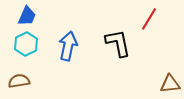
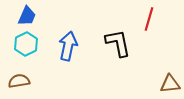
red line: rotated 15 degrees counterclockwise
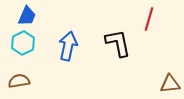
cyan hexagon: moved 3 px left, 1 px up
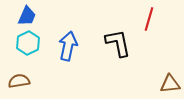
cyan hexagon: moved 5 px right
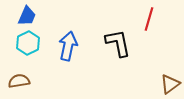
brown triangle: rotated 30 degrees counterclockwise
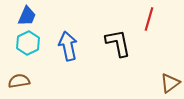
blue arrow: rotated 24 degrees counterclockwise
brown triangle: moved 1 px up
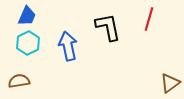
black L-shape: moved 10 px left, 16 px up
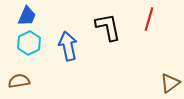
cyan hexagon: moved 1 px right
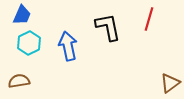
blue trapezoid: moved 5 px left, 1 px up
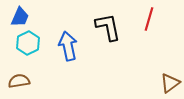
blue trapezoid: moved 2 px left, 2 px down
cyan hexagon: moved 1 px left
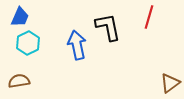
red line: moved 2 px up
blue arrow: moved 9 px right, 1 px up
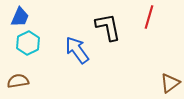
blue arrow: moved 5 px down; rotated 24 degrees counterclockwise
brown semicircle: moved 1 px left
